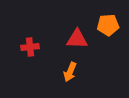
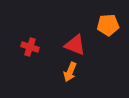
red triangle: moved 2 px left, 6 px down; rotated 20 degrees clockwise
red cross: rotated 24 degrees clockwise
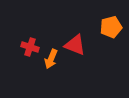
orange pentagon: moved 3 px right, 2 px down; rotated 10 degrees counterclockwise
orange arrow: moved 19 px left, 13 px up
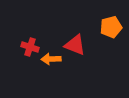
orange arrow: rotated 66 degrees clockwise
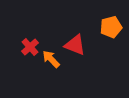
red cross: rotated 30 degrees clockwise
orange arrow: rotated 48 degrees clockwise
